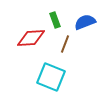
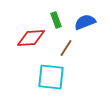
green rectangle: moved 1 px right
brown line: moved 1 px right, 4 px down; rotated 12 degrees clockwise
cyan square: rotated 16 degrees counterclockwise
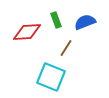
red diamond: moved 4 px left, 6 px up
cyan square: rotated 16 degrees clockwise
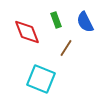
blue semicircle: rotated 95 degrees counterclockwise
red diamond: rotated 72 degrees clockwise
cyan square: moved 10 px left, 2 px down
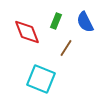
green rectangle: moved 1 px down; rotated 42 degrees clockwise
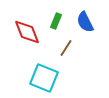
cyan square: moved 3 px right, 1 px up
